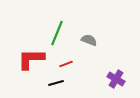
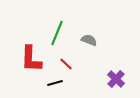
red L-shape: rotated 88 degrees counterclockwise
red line: rotated 64 degrees clockwise
purple cross: rotated 12 degrees clockwise
black line: moved 1 px left
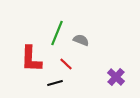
gray semicircle: moved 8 px left
purple cross: moved 2 px up
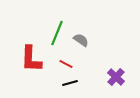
gray semicircle: rotated 14 degrees clockwise
red line: rotated 16 degrees counterclockwise
black line: moved 15 px right
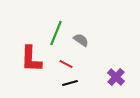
green line: moved 1 px left
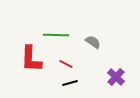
green line: moved 2 px down; rotated 70 degrees clockwise
gray semicircle: moved 12 px right, 2 px down
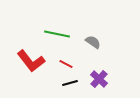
green line: moved 1 px right, 1 px up; rotated 10 degrees clockwise
red L-shape: moved 2 px down; rotated 40 degrees counterclockwise
purple cross: moved 17 px left, 2 px down
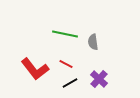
green line: moved 8 px right
gray semicircle: rotated 133 degrees counterclockwise
red L-shape: moved 4 px right, 8 px down
black line: rotated 14 degrees counterclockwise
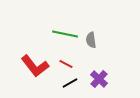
gray semicircle: moved 2 px left, 2 px up
red L-shape: moved 3 px up
